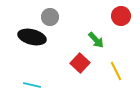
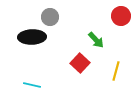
black ellipse: rotated 16 degrees counterclockwise
yellow line: rotated 42 degrees clockwise
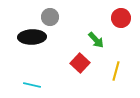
red circle: moved 2 px down
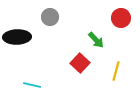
black ellipse: moved 15 px left
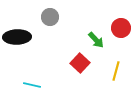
red circle: moved 10 px down
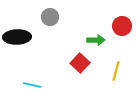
red circle: moved 1 px right, 2 px up
green arrow: rotated 48 degrees counterclockwise
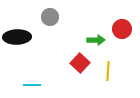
red circle: moved 3 px down
yellow line: moved 8 px left; rotated 12 degrees counterclockwise
cyan line: rotated 12 degrees counterclockwise
